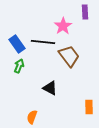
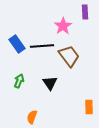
black line: moved 1 px left, 4 px down; rotated 10 degrees counterclockwise
green arrow: moved 15 px down
black triangle: moved 5 px up; rotated 28 degrees clockwise
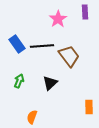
pink star: moved 5 px left, 7 px up
black triangle: rotated 21 degrees clockwise
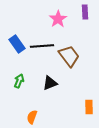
black triangle: rotated 21 degrees clockwise
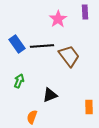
black triangle: moved 12 px down
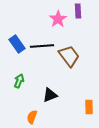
purple rectangle: moved 7 px left, 1 px up
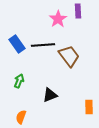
black line: moved 1 px right, 1 px up
orange semicircle: moved 11 px left
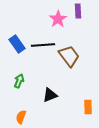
orange rectangle: moved 1 px left
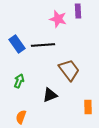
pink star: rotated 24 degrees counterclockwise
brown trapezoid: moved 14 px down
